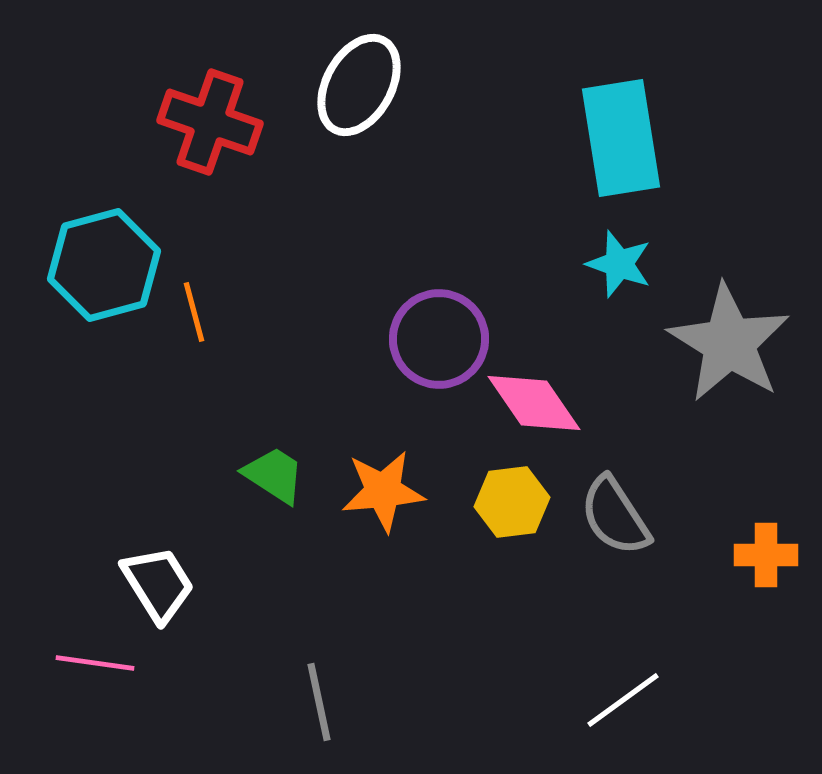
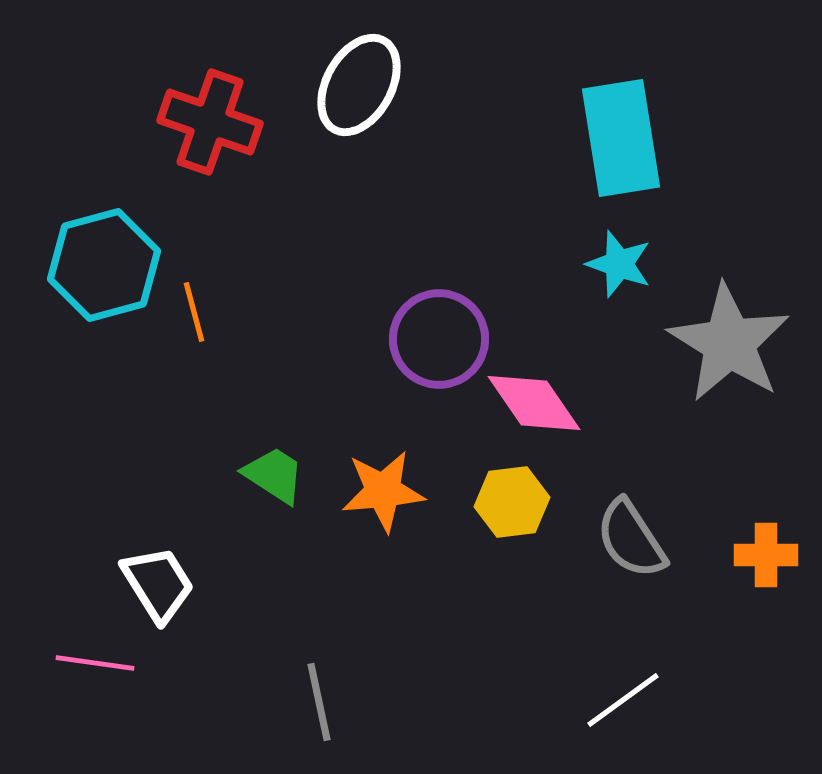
gray semicircle: moved 16 px right, 23 px down
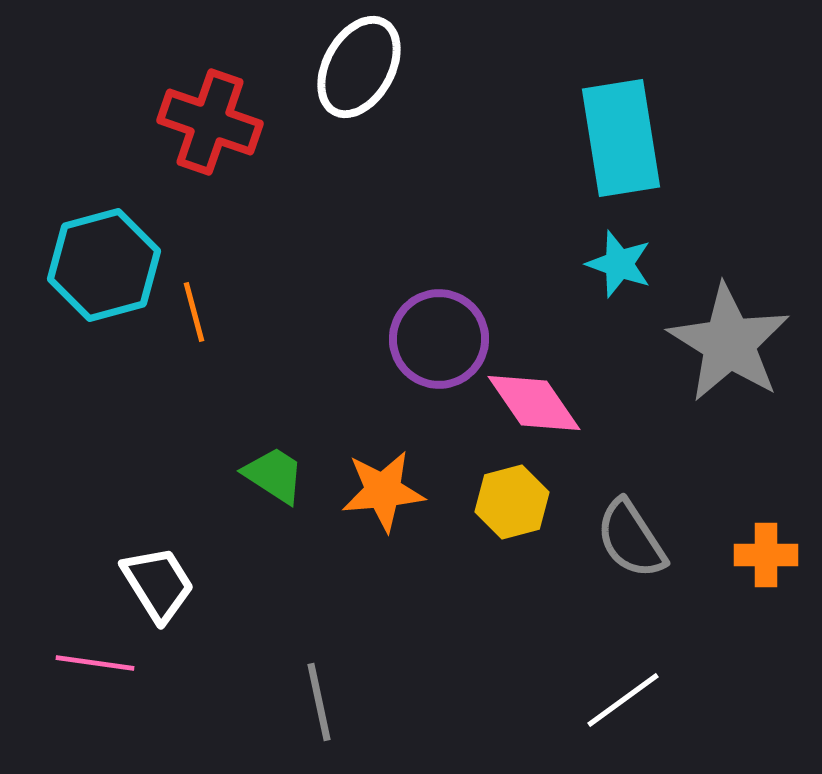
white ellipse: moved 18 px up
yellow hexagon: rotated 8 degrees counterclockwise
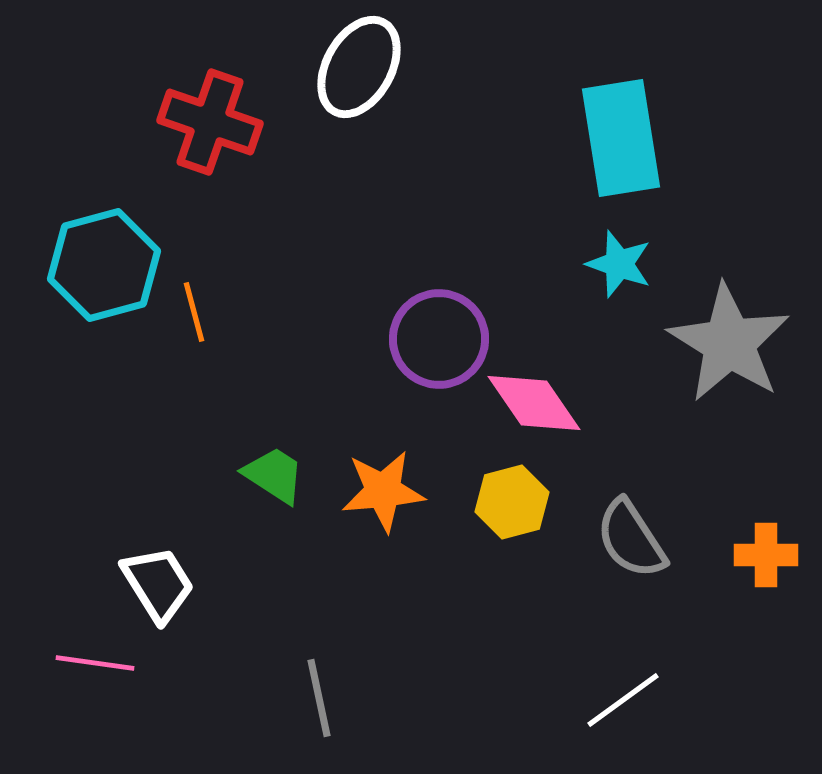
gray line: moved 4 px up
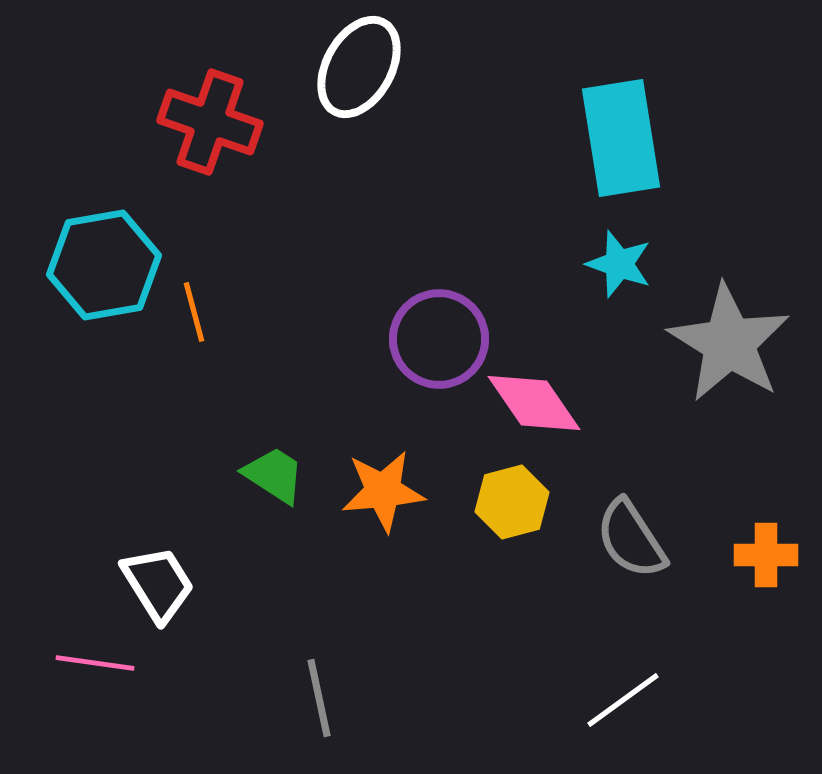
cyan hexagon: rotated 5 degrees clockwise
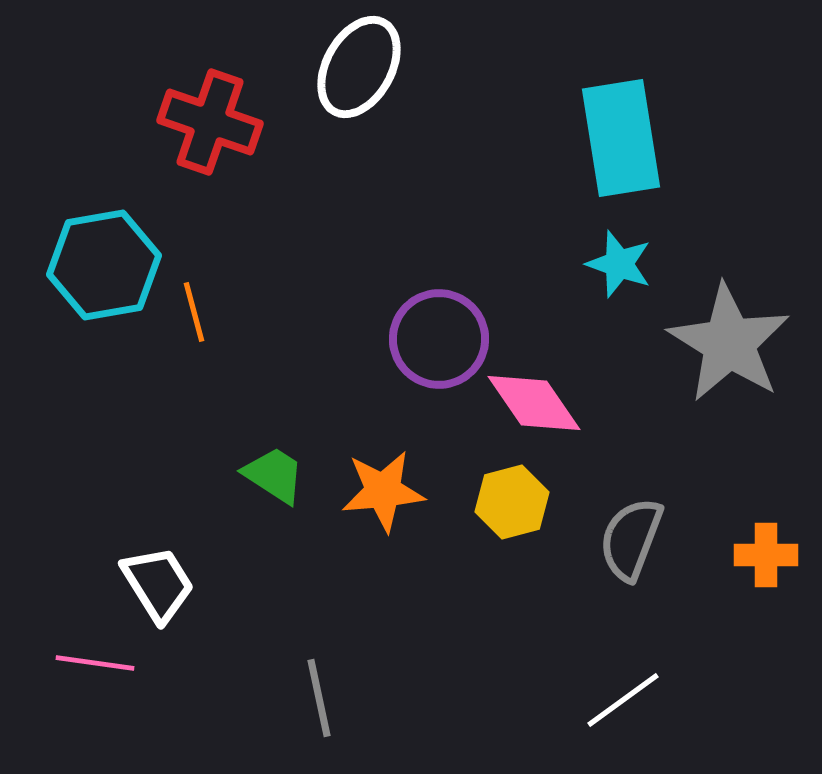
gray semicircle: rotated 54 degrees clockwise
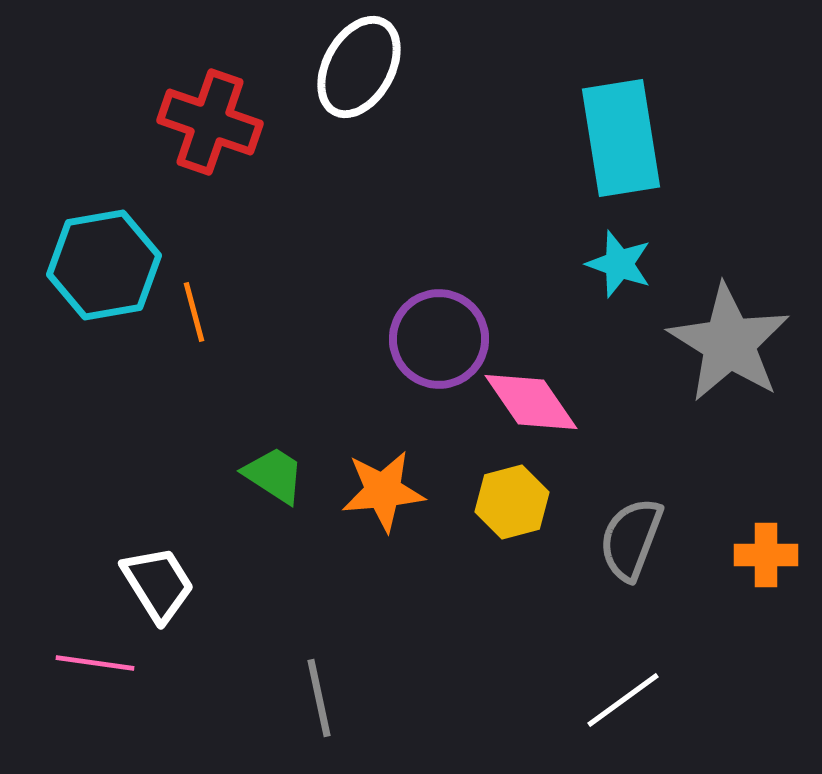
pink diamond: moved 3 px left, 1 px up
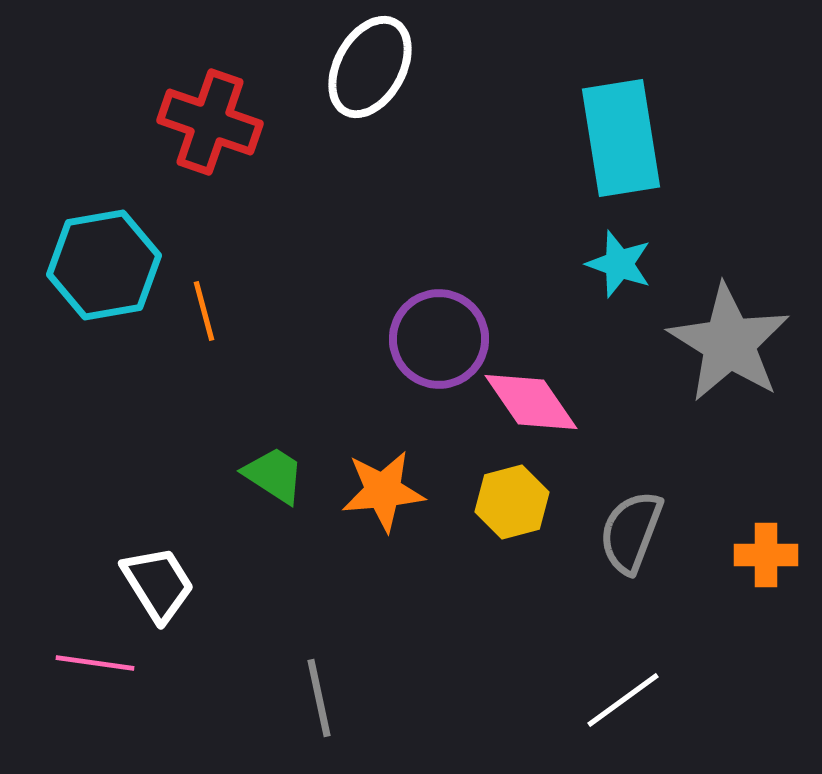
white ellipse: moved 11 px right
orange line: moved 10 px right, 1 px up
gray semicircle: moved 7 px up
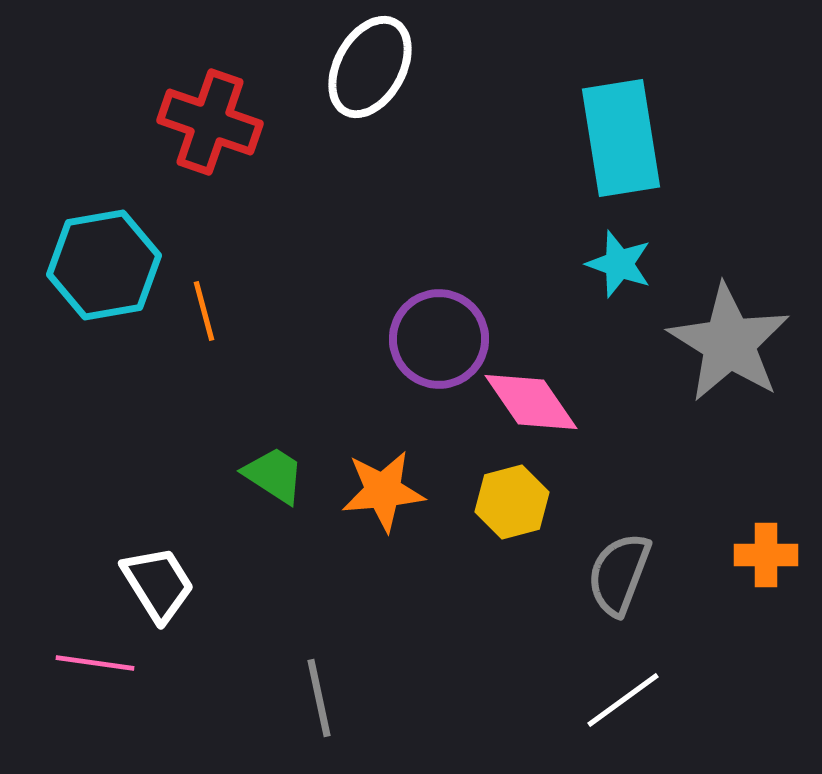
gray semicircle: moved 12 px left, 42 px down
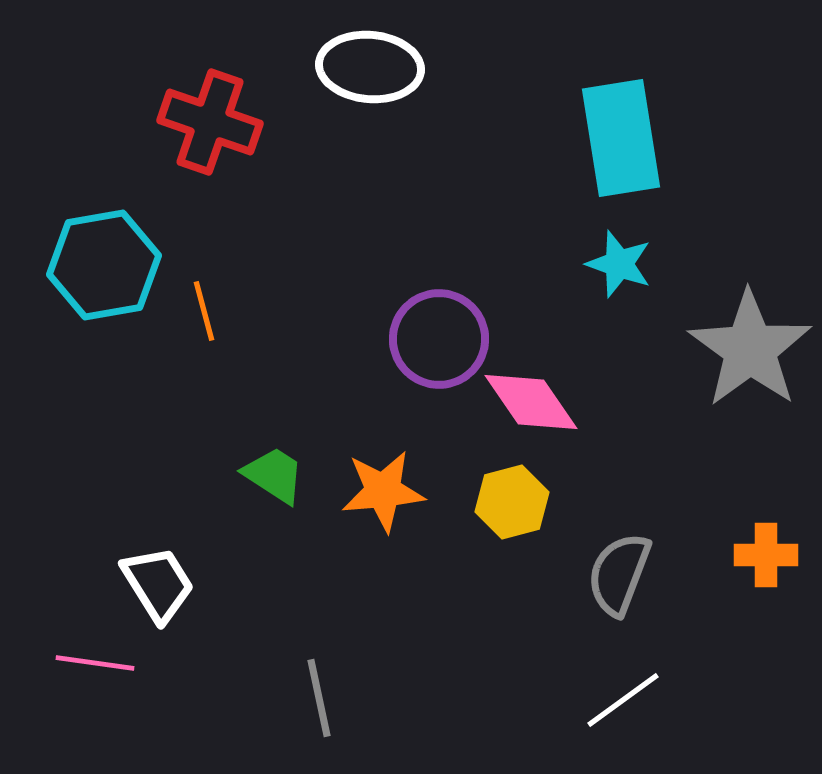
white ellipse: rotated 66 degrees clockwise
gray star: moved 21 px right, 6 px down; rotated 4 degrees clockwise
